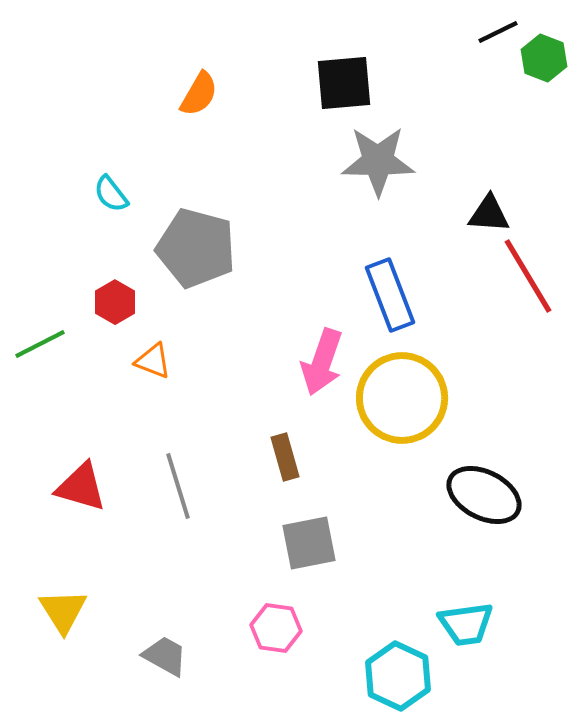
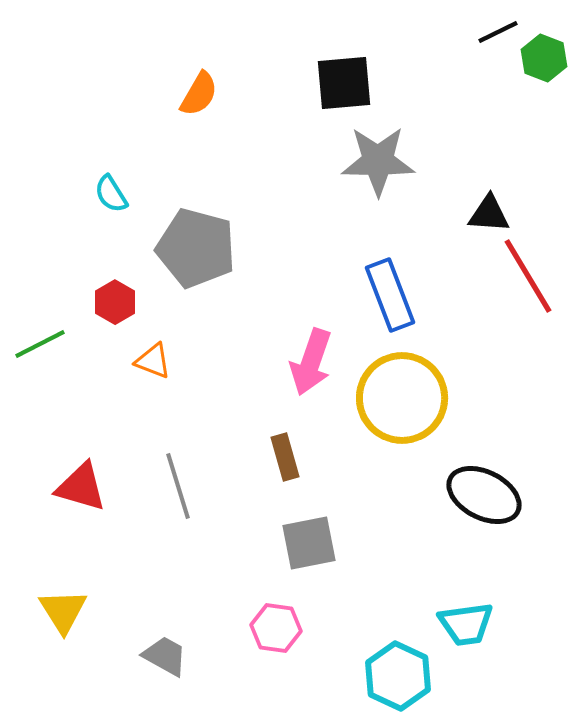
cyan semicircle: rotated 6 degrees clockwise
pink arrow: moved 11 px left
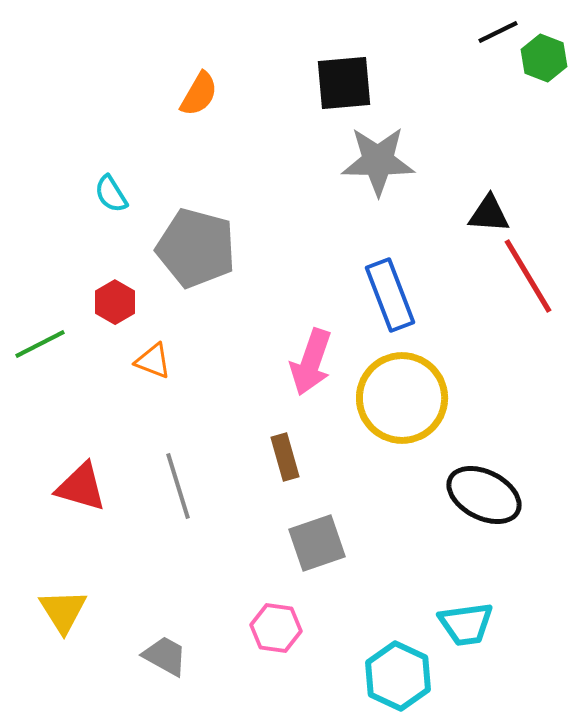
gray square: moved 8 px right; rotated 8 degrees counterclockwise
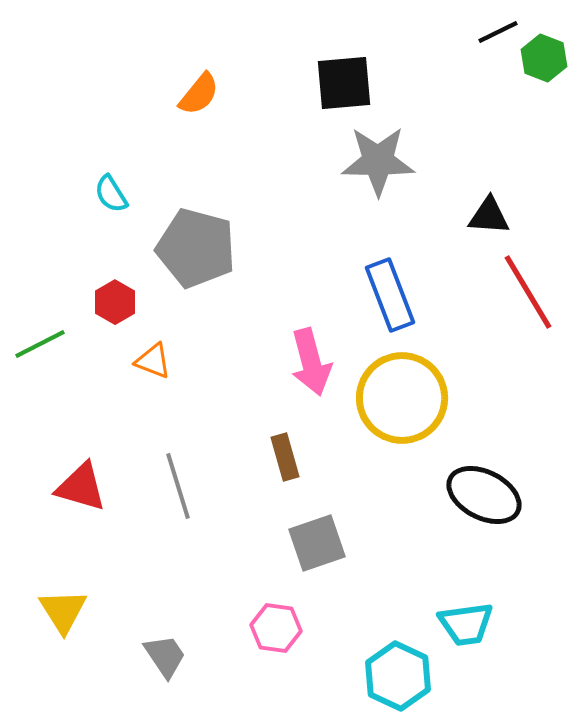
orange semicircle: rotated 9 degrees clockwise
black triangle: moved 2 px down
red line: moved 16 px down
pink arrow: rotated 34 degrees counterclockwise
gray trapezoid: rotated 27 degrees clockwise
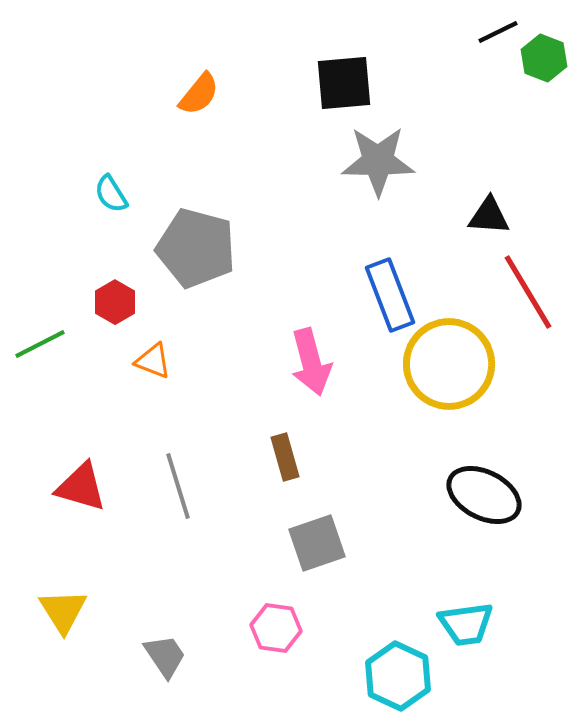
yellow circle: moved 47 px right, 34 px up
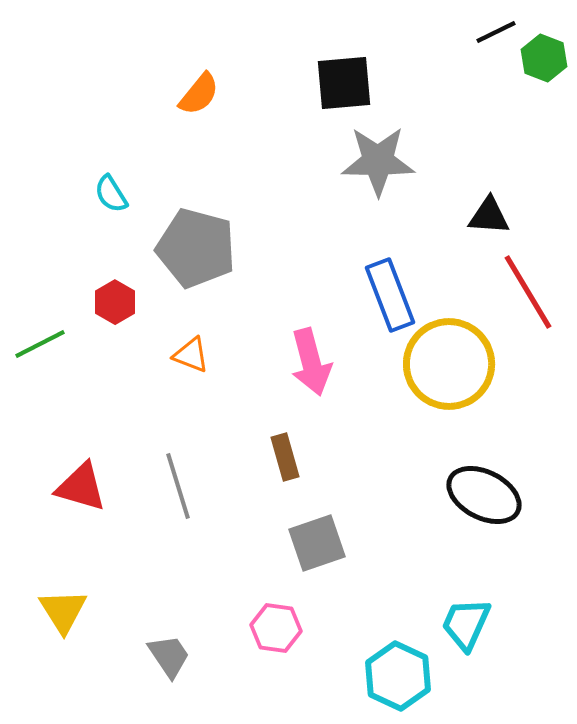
black line: moved 2 px left
orange triangle: moved 38 px right, 6 px up
cyan trapezoid: rotated 122 degrees clockwise
gray trapezoid: moved 4 px right
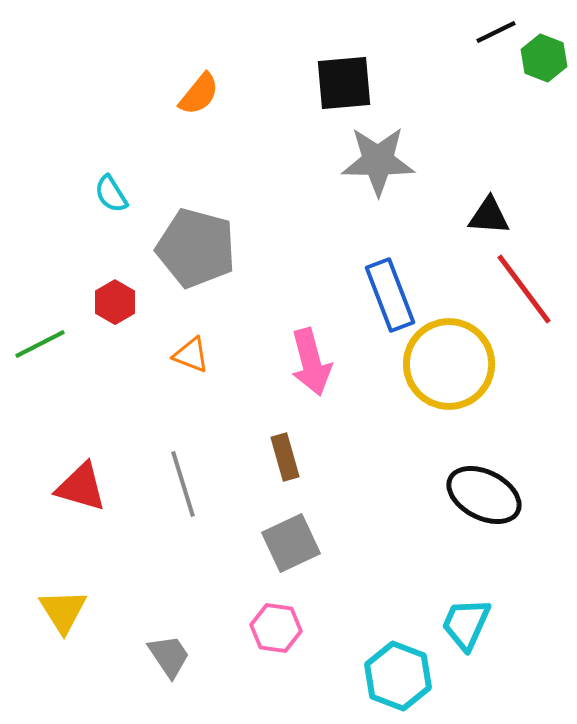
red line: moved 4 px left, 3 px up; rotated 6 degrees counterclockwise
gray line: moved 5 px right, 2 px up
gray square: moved 26 px left; rotated 6 degrees counterclockwise
cyan hexagon: rotated 4 degrees counterclockwise
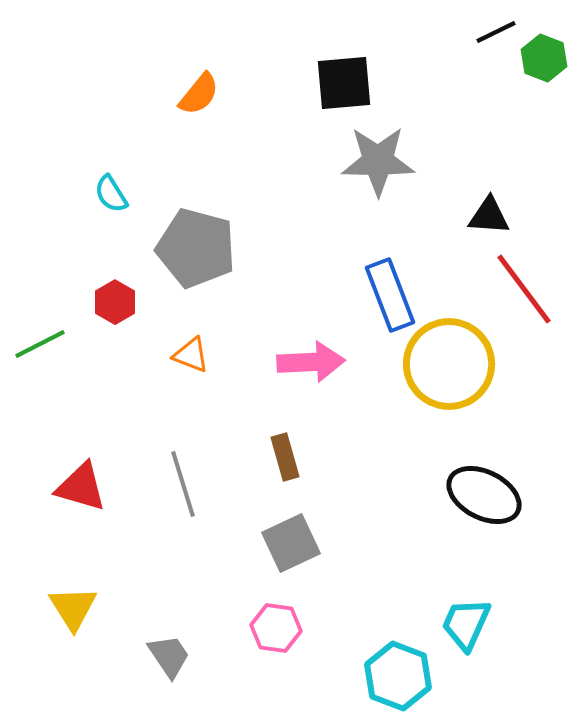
pink arrow: rotated 78 degrees counterclockwise
yellow triangle: moved 10 px right, 3 px up
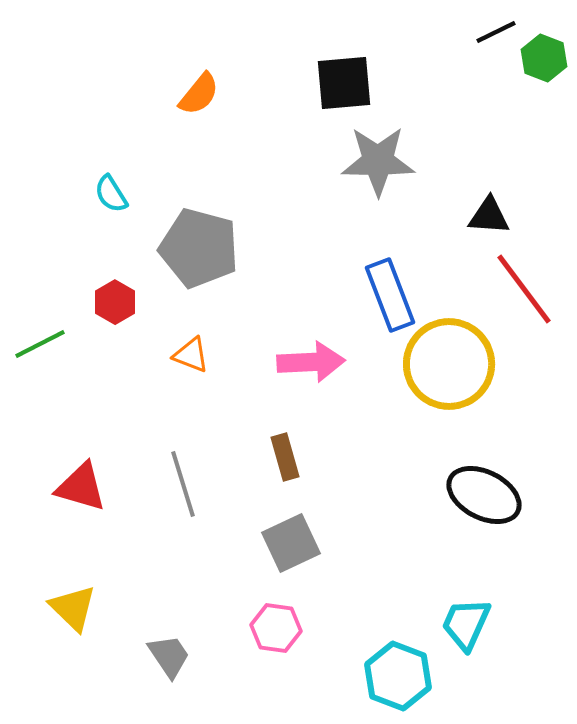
gray pentagon: moved 3 px right
yellow triangle: rotated 14 degrees counterclockwise
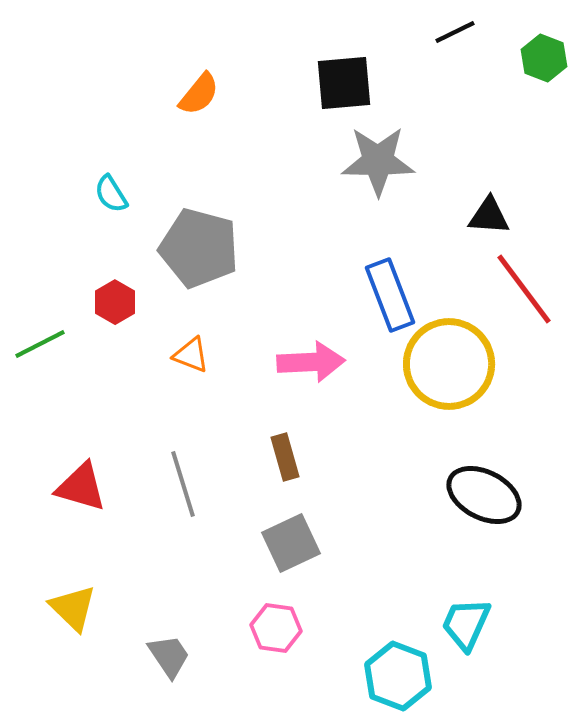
black line: moved 41 px left
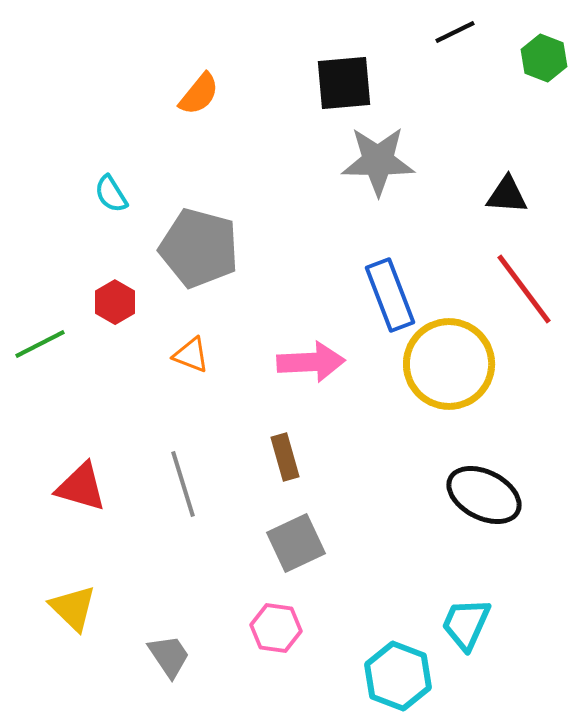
black triangle: moved 18 px right, 21 px up
gray square: moved 5 px right
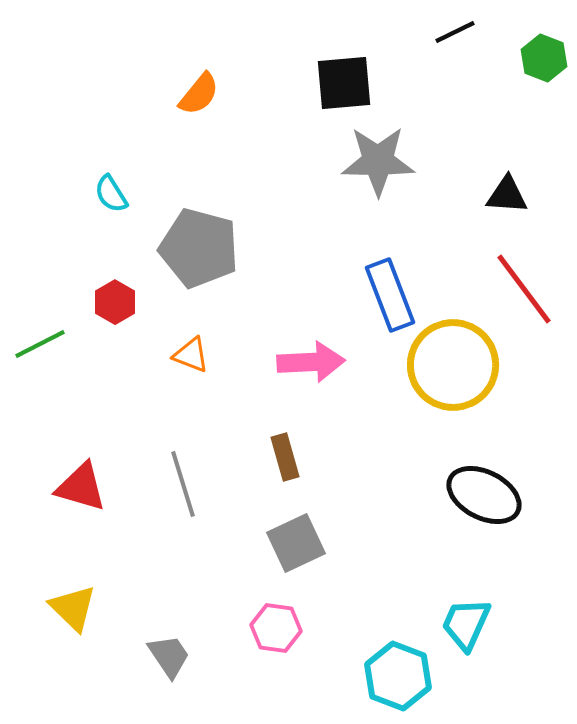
yellow circle: moved 4 px right, 1 px down
